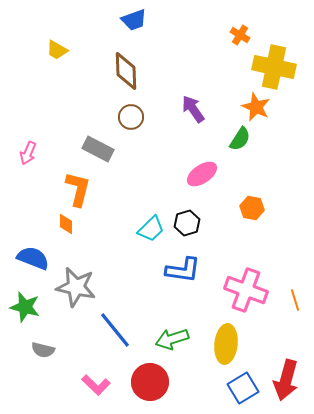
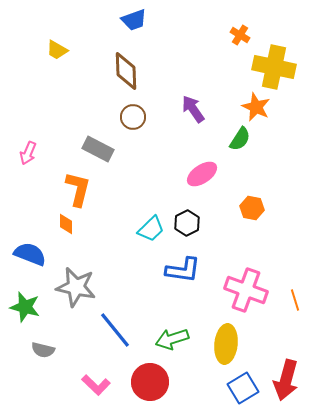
brown circle: moved 2 px right
black hexagon: rotated 10 degrees counterclockwise
blue semicircle: moved 3 px left, 4 px up
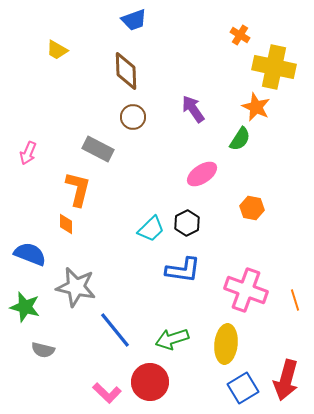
pink L-shape: moved 11 px right, 8 px down
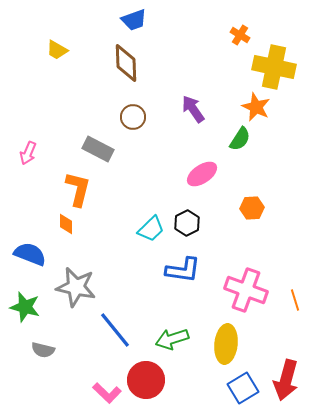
brown diamond: moved 8 px up
orange hexagon: rotated 15 degrees counterclockwise
red circle: moved 4 px left, 2 px up
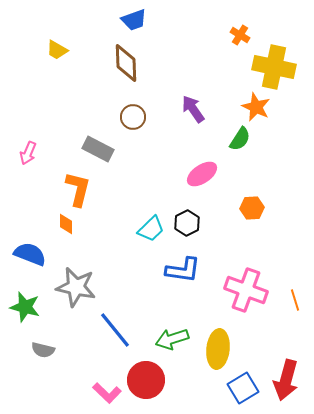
yellow ellipse: moved 8 px left, 5 px down
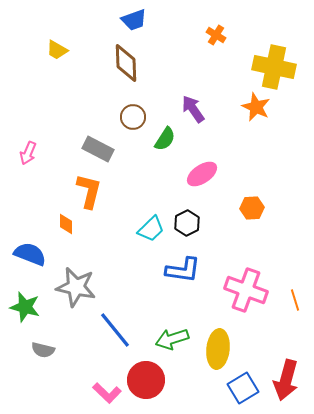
orange cross: moved 24 px left
green semicircle: moved 75 px left
orange L-shape: moved 11 px right, 2 px down
